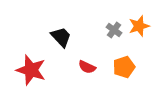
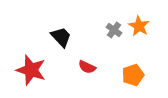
orange star: rotated 25 degrees counterclockwise
orange pentagon: moved 9 px right, 8 px down
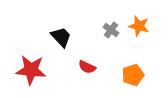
orange star: rotated 15 degrees counterclockwise
gray cross: moved 3 px left
red star: rotated 12 degrees counterclockwise
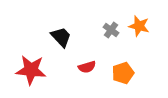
red semicircle: rotated 42 degrees counterclockwise
orange pentagon: moved 10 px left, 2 px up
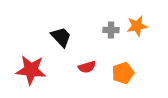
orange star: moved 2 px left; rotated 25 degrees counterclockwise
gray cross: rotated 35 degrees counterclockwise
